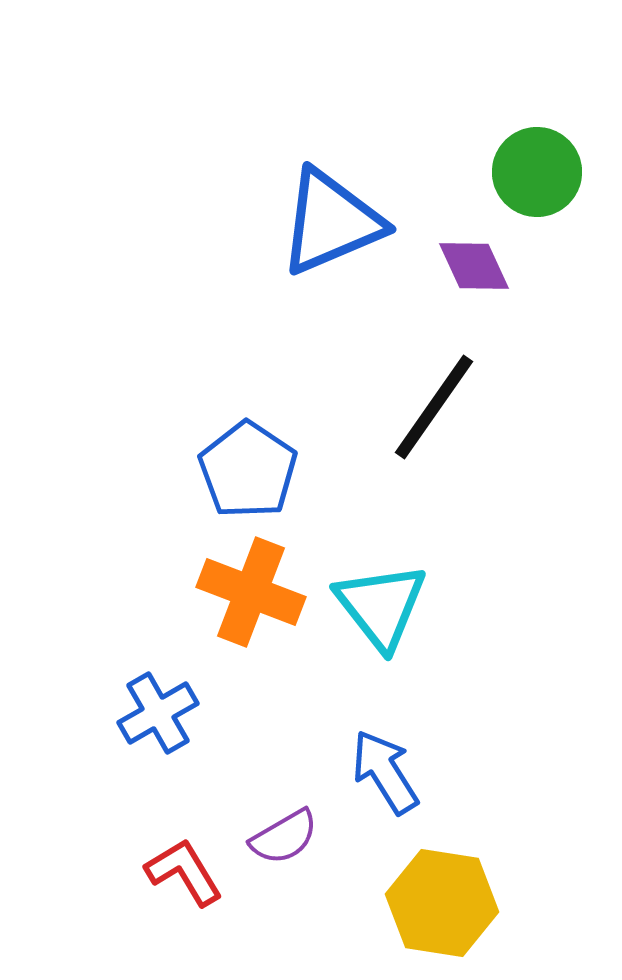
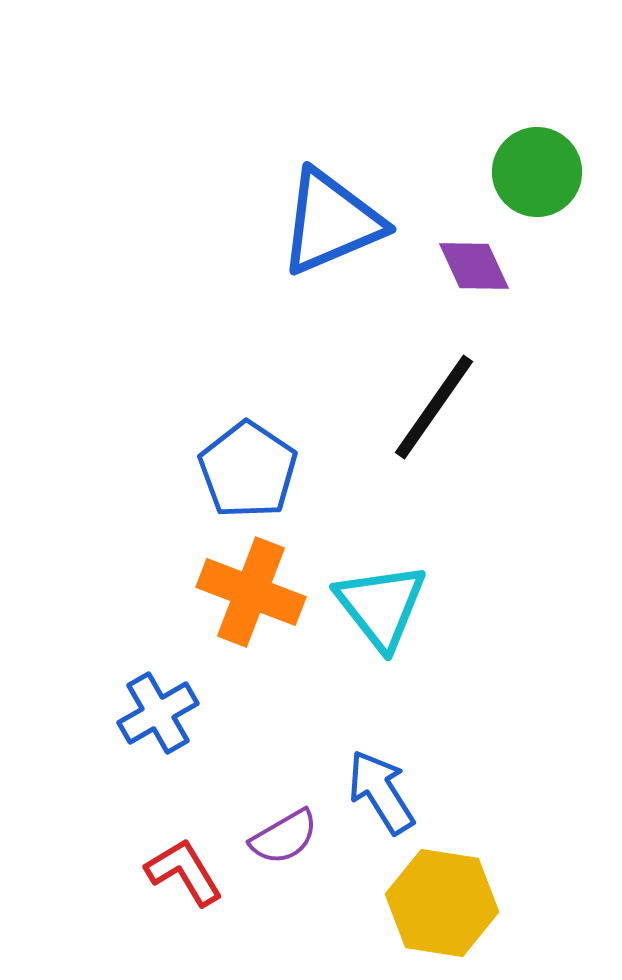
blue arrow: moved 4 px left, 20 px down
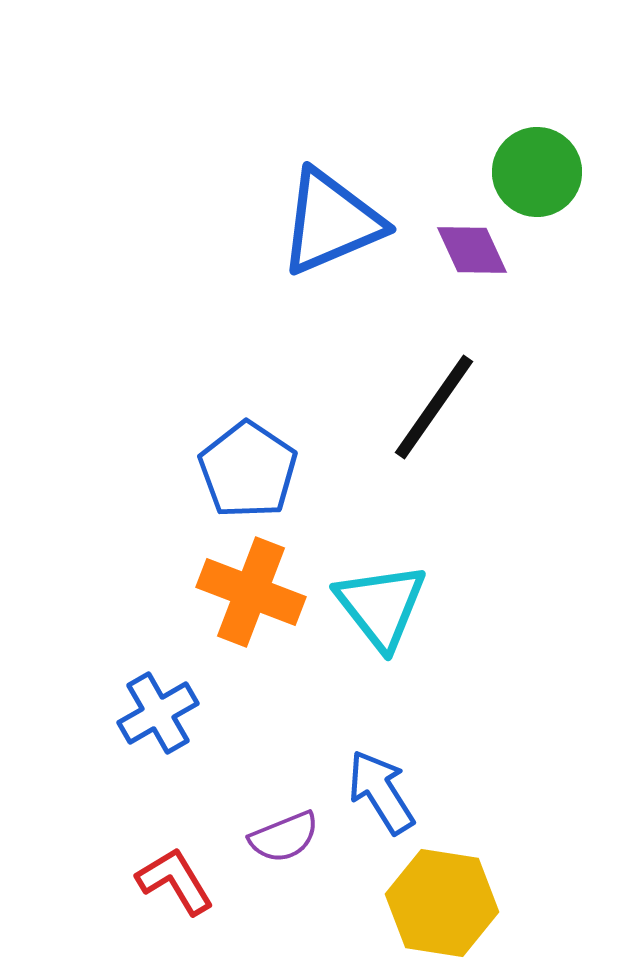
purple diamond: moved 2 px left, 16 px up
purple semicircle: rotated 8 degrees clockwise
red L-shape: moved 9 px left, 9 px down
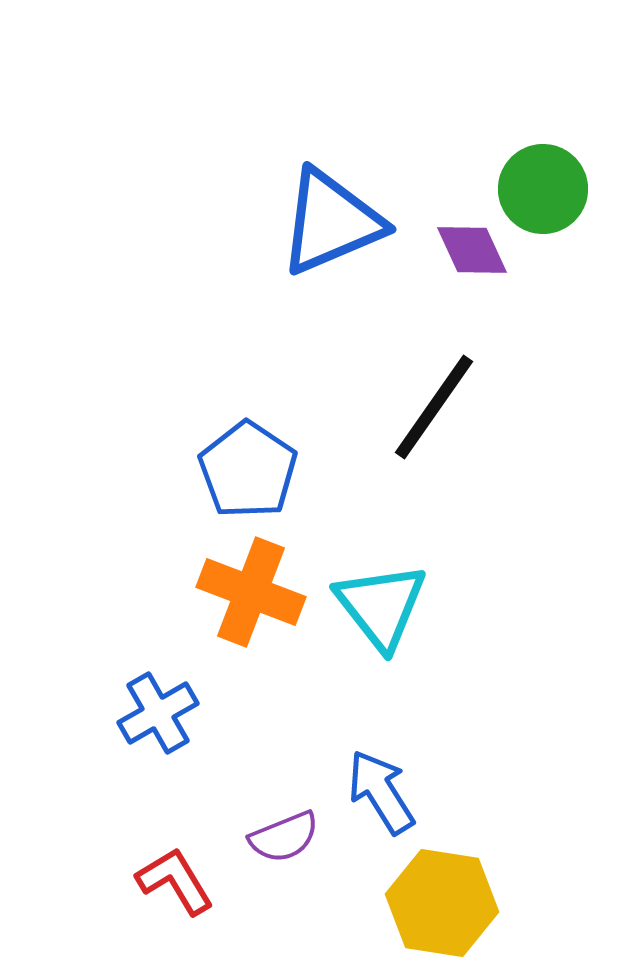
green circle: moved 6 px right, 17 px down
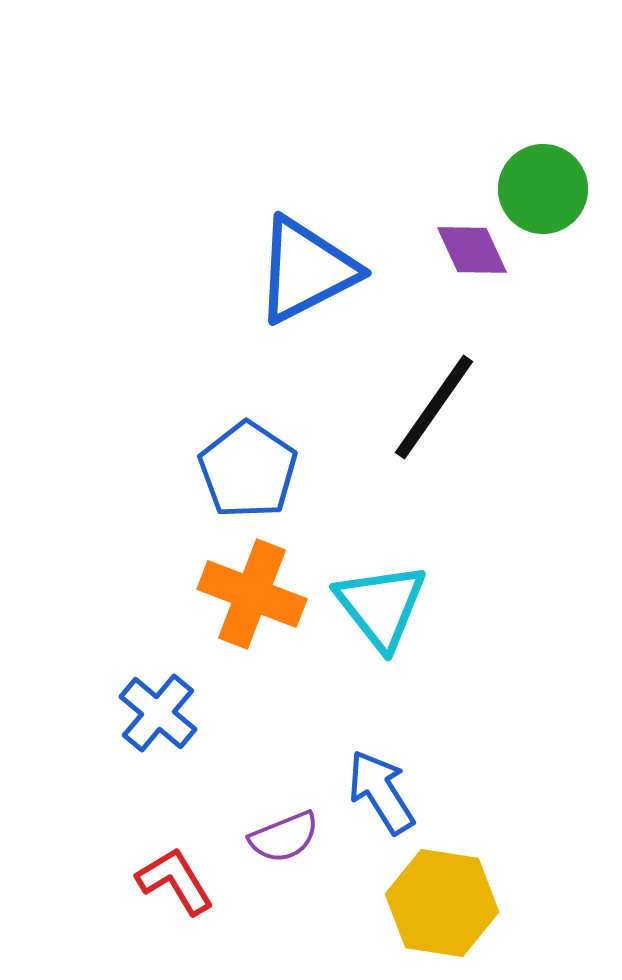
blue triangle: moved 25 px left, 48 px down; rotated 4 degrees counterclockwise
orange cross: moved 1 px right, 2 px down
blue cross: rotated 20 degrees counterclockwise
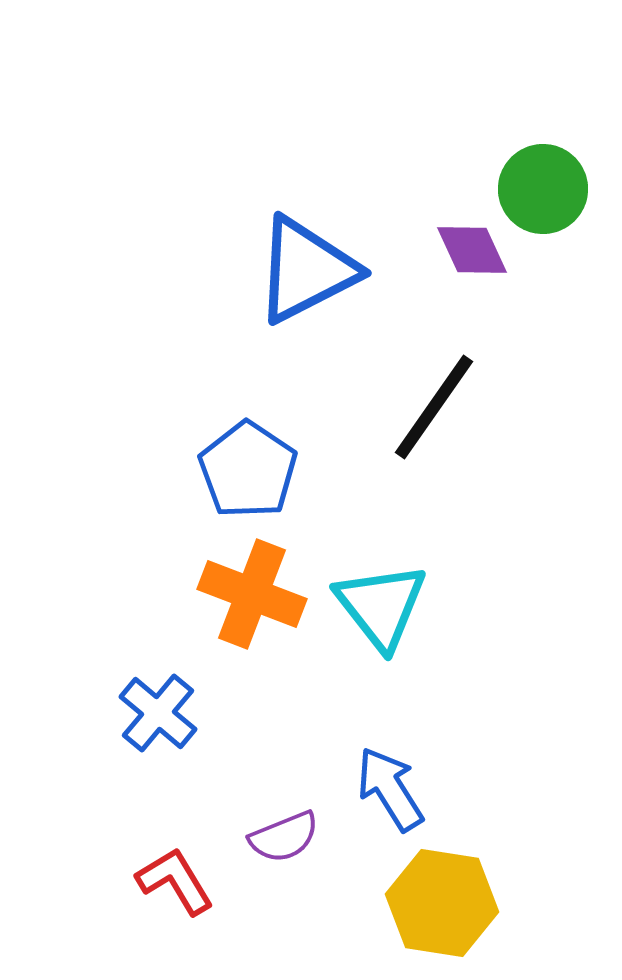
blue arrow: moved 9 px right, 3 px up
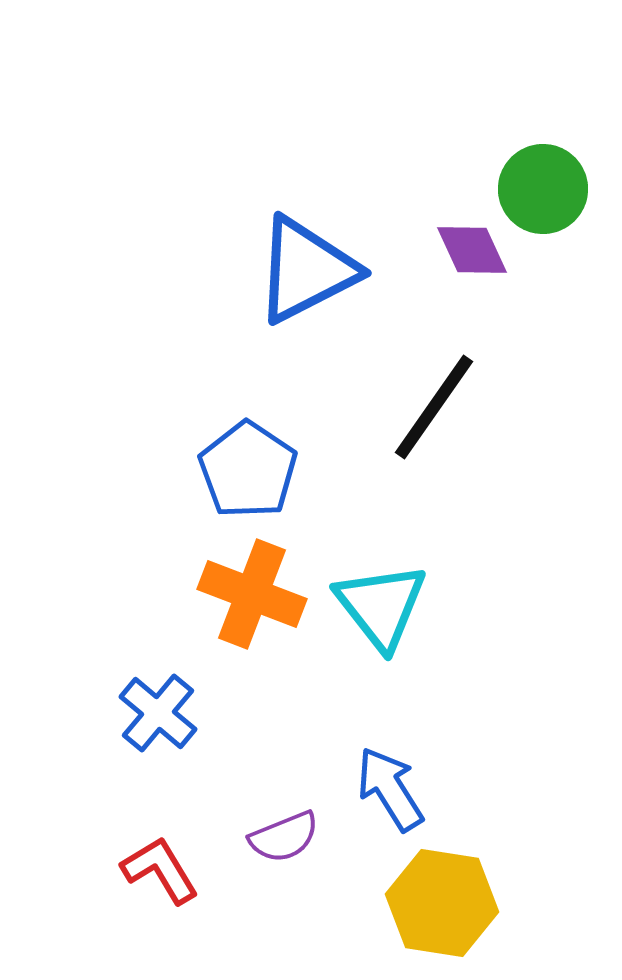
red L-shape: moved 15 px left, 11 px up
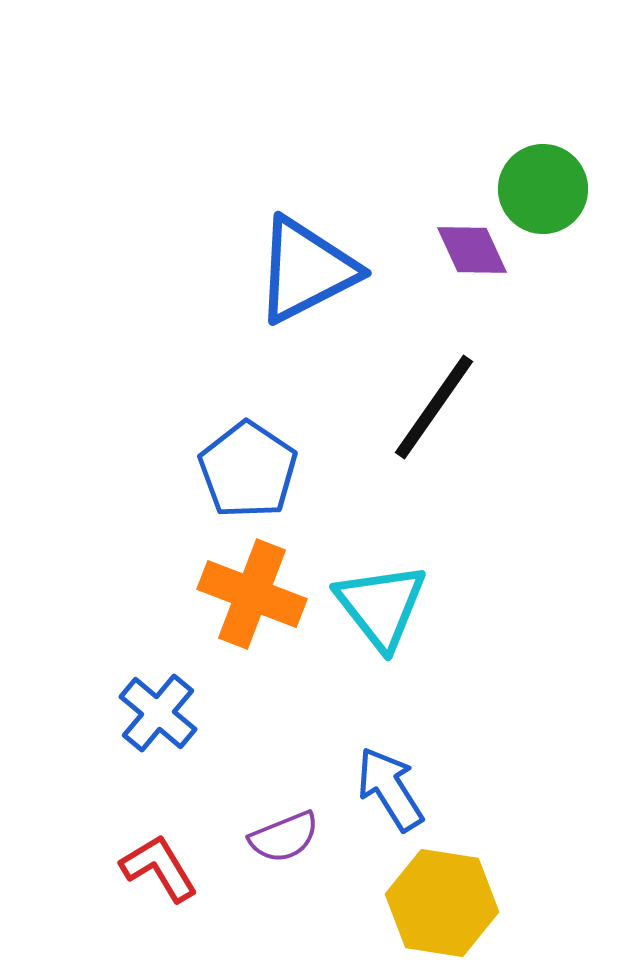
red L-shape: moved 1 px left, 2 px up
